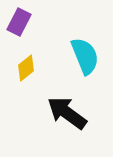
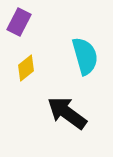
cyan semicircle: rotated 6 degrees clockwise
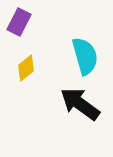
black arrow: moved 13 px right, 9 px up
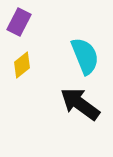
cyan semicircle: rotated 6 degrees counterclockwise
yellow diamond: moved 4 px left, 3 px up
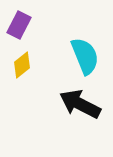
purple rectangle: moved 3 px down
black arrow: rotated 9 degrees counterclockwise
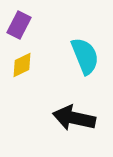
yellow diamond: rotated 12 degrees clockwise
black arrow: moved 6 px left, 14 px down; rotated 15 degrees counterclockwise
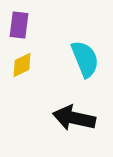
purple rectangle: rotated 20 degrees counterclockwise
cyan semicircle: moved 3 px down
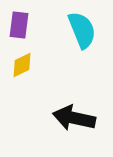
cyan semicircle: moved 3 px left, 29 px up
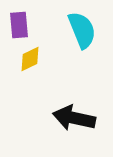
purple rectangle: rotated 12 degrees counterclockwise
yellow diamond: moved 8 px right, 6 px up
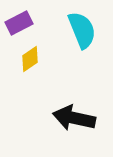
purple rectangle: moved 2 px up; rotated 68 degrees clockwise
yellow diamond: rotated 8 degrees counterclockwise
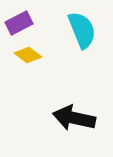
yellow diamond: moved 2 px left, 4 px up; rotated 72 degrees clockwise
